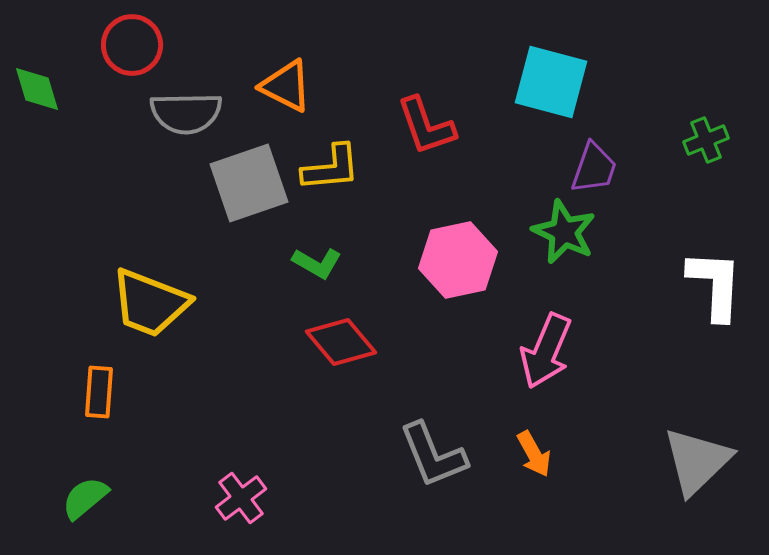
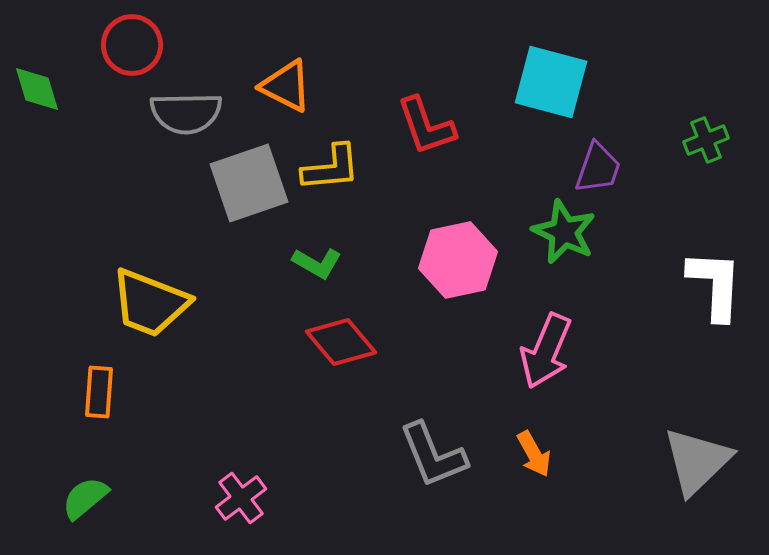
purple trapezoid: moved 4 px right
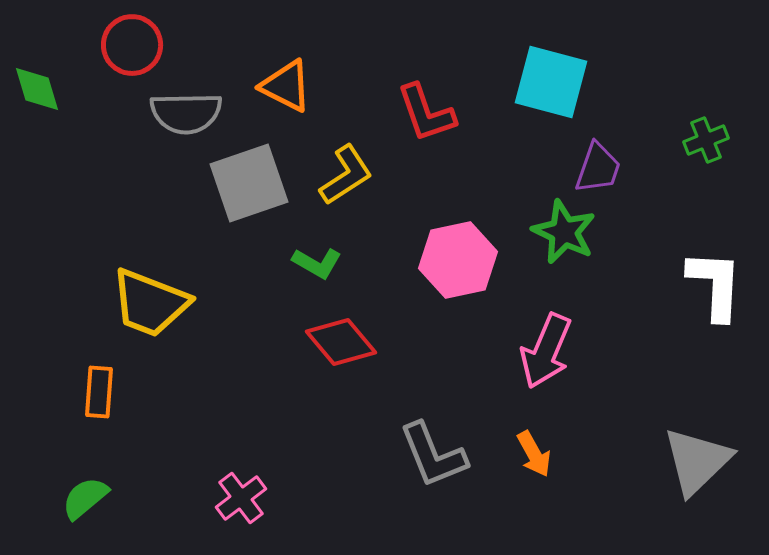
red L-shape: moved 13 px up
yellow L-shape: moved 15 px right, 7 px down; rotated 28 degrees counterclockwise
